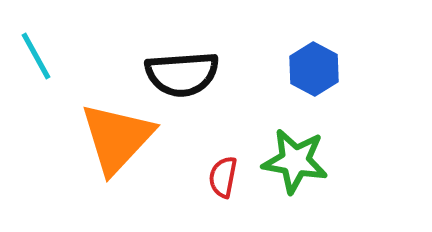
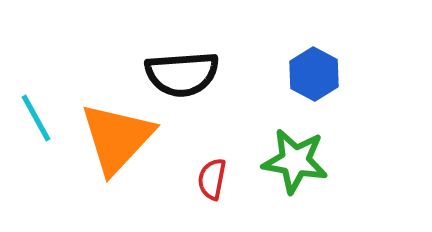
cyan line: moved 62 px down
blue hexagon: moved 5 px down
red semicircle: moved 11 px left, 2 px down
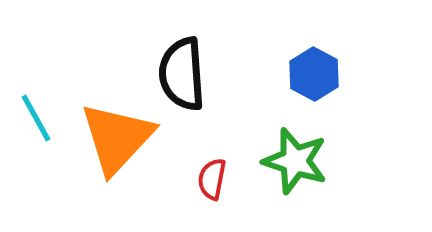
black semicircle: rotated 90 degrees clockwise
green star: rotated 8 degrees clockwise
